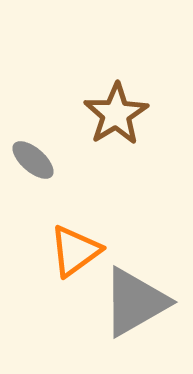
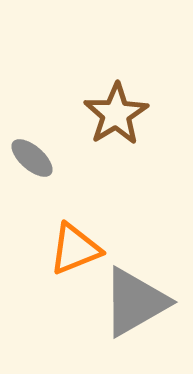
gray ellipse: moved 1 px left, 2 px up
orange triangle: moved 2 px up; rotated 14 degrees clockwise
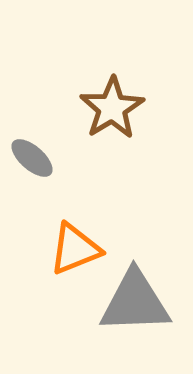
brown star: moved 4 px left, 6 px up
gray triangle: rotated 28 degrees clockwise
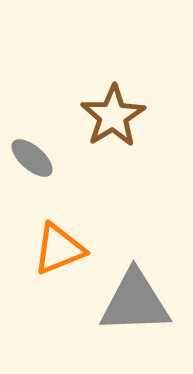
brown star: moved 1 px right, 8 px down
orange triangle: moved 16 px left
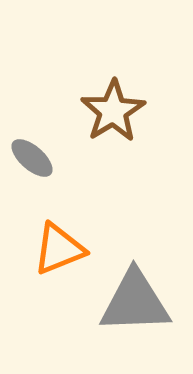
brown star: moved 5 px up
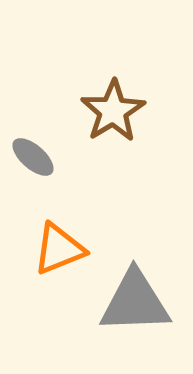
gray ellipse: moved 1 px right, 1 px up
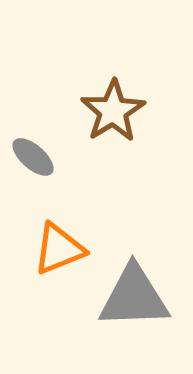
gray triangle: moved 1 px left, 5 px up
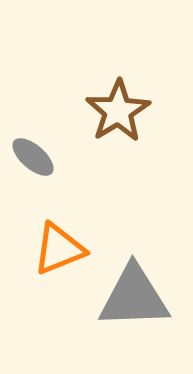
brown star: moved 5 px right
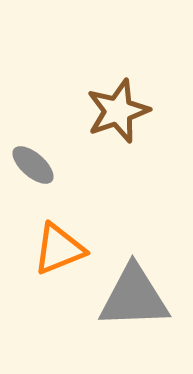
brown star: rotated 12 degrees clockwise
gray ellipse: moved 8 px down
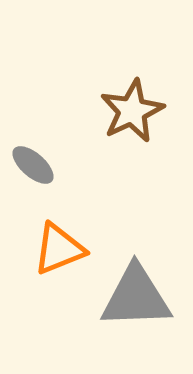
brown star: moved 14 px right; rotated 6 degrees counterclockwise
gray triangle: moved 2 px right
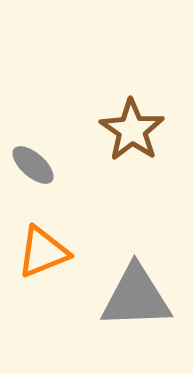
brown star: moved 19 px down; rotated 12 degrees counterclockwise
orange triangle: moved 16 px left, 3 px down
